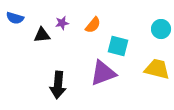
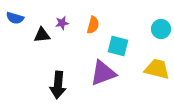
orange semicircle: rotated 24 degrees counterclockwise
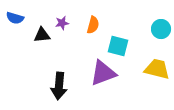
black arrow: moved 1 px right, 1 px down
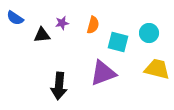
blue semicircle: rotated 18 degrees clockwise
cyan circle: moved 12 px left, 4 px down
cyan square: moved 4 px up
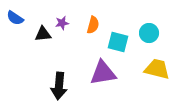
black triangle: moved 1 px right, 1 px up
purple triangle: rotated 12 degrees clockwise
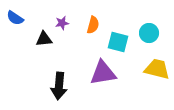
black triangle: moved 1 px right, 5 px down
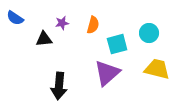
cyan square: moved 1 px left, 2 px down; rotated 30 degrees counterclockwise
purple triangle: moved 4 px right; rotated 32 degrees counterclockwise
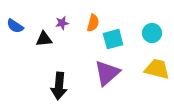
blue semicircle: moved 8 px down
orange semicircle: moved 2 px up
cyan circle: moved 3 px right
cyan square: moved 4 px left, 5 px up
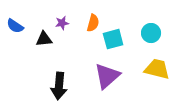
cyan circle: moved 1 px left
purple triangle: moved 3 px down
